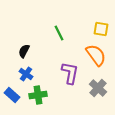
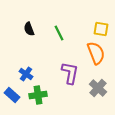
black semicircle: moved 5 px right, 22 px up; rotated 48 degrees counterclockwise
orange semicircle: moved 2 px up; rotated 15 degrees clockwise
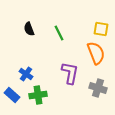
gray cross: rotated 24 degrees counterclockwise
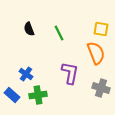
gray cross: moved 3 px right
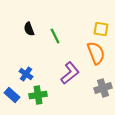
green line: moved 4 px left, 3 px down
purple L-shape: rotated 40 degrees clockwise
gray cross: moved 2 px right; rotated 36 degrees counterclockwise
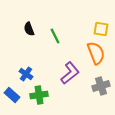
gray cross: moved 2 px left, 2 px up
green cross: moved 1 px right
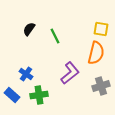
black semicircle: rotated 56 degrees clockwise
orange semicircle: rotated 35 degrees clockwise
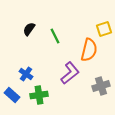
yellow square: moved 3 px right; rotated 28 degrees counterclockwise
orange semicircle: moved 7 px left, 3 px up
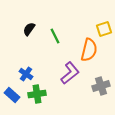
green cross: moved 2 px left, 1 px up
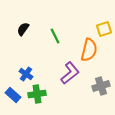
black semicircle: moved 6 px left
blue rectangle: moved 1 px right
